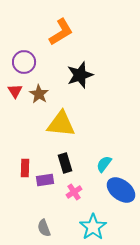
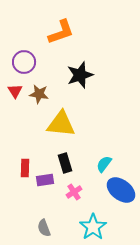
orange L-shape: rotated 12 degrees clockwise
brown star: rotated 24 degrees counterclockwise
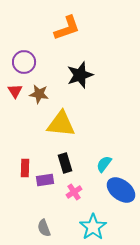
orange L-shape: moved 6 px right, 4 px up
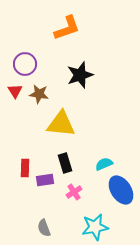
purple circle: moved 1 px right, 2 px down
cyan semicircle: rotated 30 degrees clockwise
blue ellipse: rotated 20 degrees clockwise
cyan star: moved 2 px right; rotated 24 degrees clockwise
